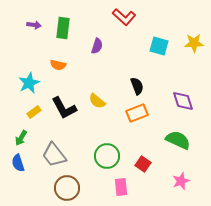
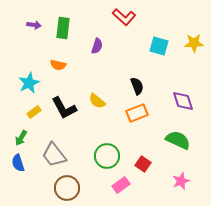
pink rectangle: moved 2 px up; rotated 60 degrees clockwise
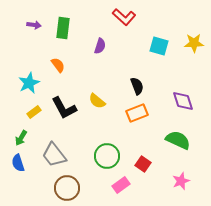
purple semicircle: moved 3 px right
orange semicircle: rotated 140 degrees counterclockwise
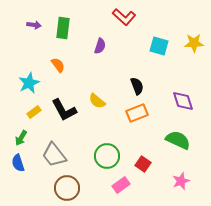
black L-shape: moved 2 px down
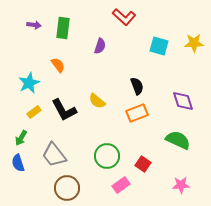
pink star: moved 4 px down; rotated 18 degrees clockwise
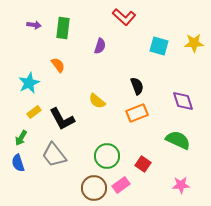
black L-shape: moved 2 px left, 9 px down
brown circle: moved 27 px right
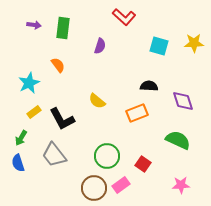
black semicircle: moved 12 px right; rotated 66 degrees counterclockwise
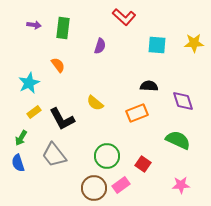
cyan square: moved 2 px left, 1 px up; rotated 12 degrees counterclockwise
yellow semicircle: moved 2 px left, 2 px down
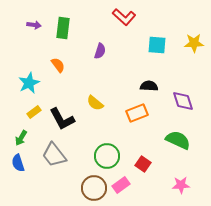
purple semicircle: moved 5 px down
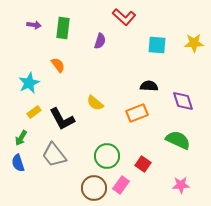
purple semicircle: moved 10 px up
pink rectangle: rotated 18 degrees counterclockwise
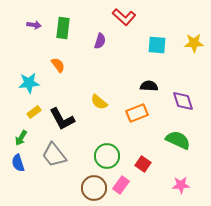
cyan star: rotated 20 degrees clockwise
yellow semicircle: moved 4 px right, 1 px up
